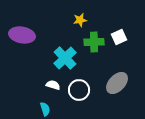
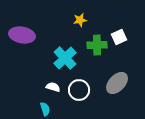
green cross: moved 3 px right, 3 px down
white semicircle: moved 2 px down
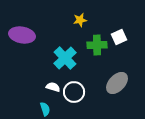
white circle: moved 5 px left, 2 px down
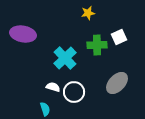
yellow star: moved 8 px right, 7 px up
purple ellipse: moved 1 px right, 1 px up
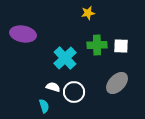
white square: moved 2 px right, 9 px down; rotated 28 degrees clockwise
cyan semicircle: moved 1 px left, 3 px up
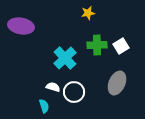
purple ellipse: moved 2 px left, 8 px up
white square: rotated 35 degrees counterclockwise
gray ellipse: rotated 20 degrees counterclockwise
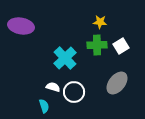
yellow star: moved 12 px right, 9 px down; rotated 16 degrees clockwise
gray ellipse: rotated 15 degrees clockwise
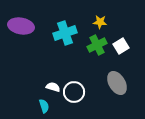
green cross: rotated 24 degrees counterclockwise
cyan cross: moved 25 px up; rotated 25 degrees clockwise
gray ellipse: rotated 70 degrees counterclockwise
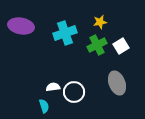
yellow star: rotated 16 degrees counterclockwise
gray ellipse: rotated 10 degrees clockwise
white semicircle: rotated 24 degrees counterclockwise
